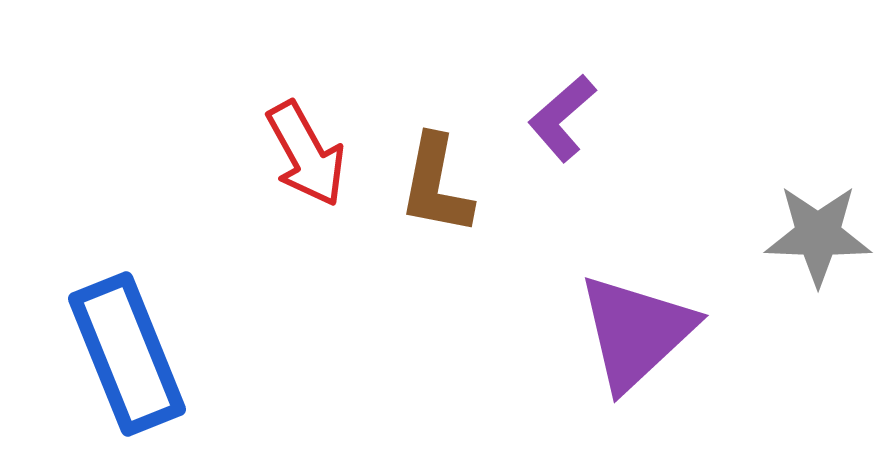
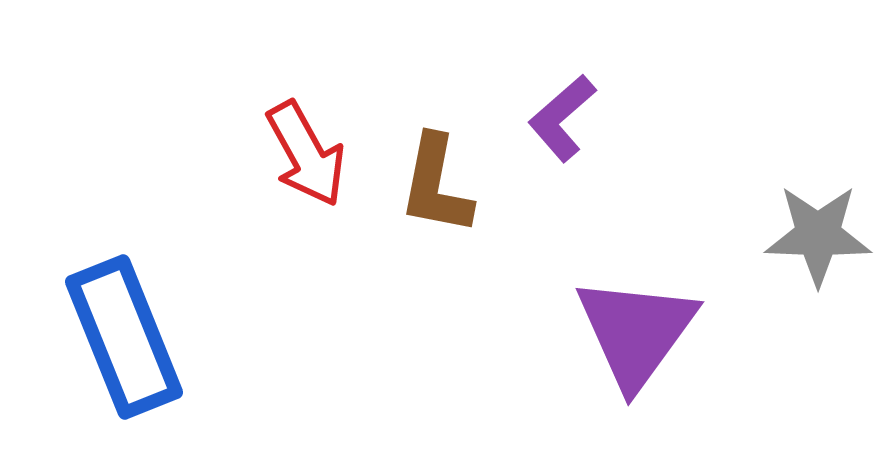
purple triangle: rotated 11 degrees counterclockwise
blue rectangle: moved 3 px left, 17 px up
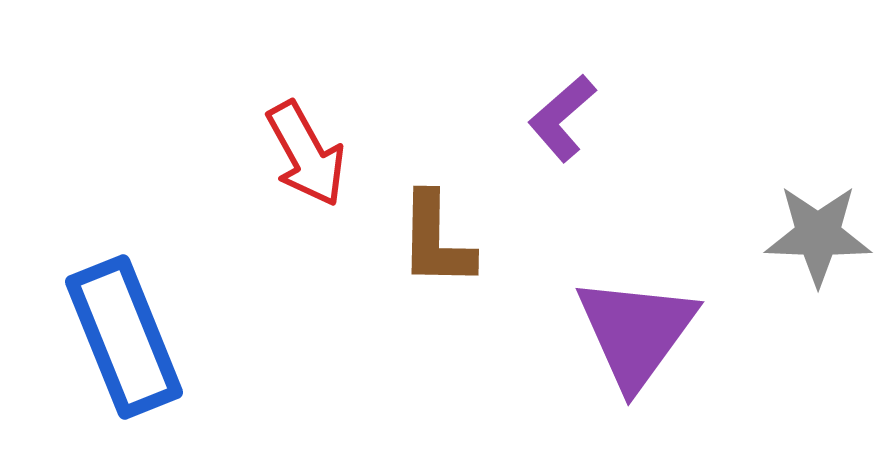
brown L-shape: moved 55 px down; rotated 10 degrees counterclockwise
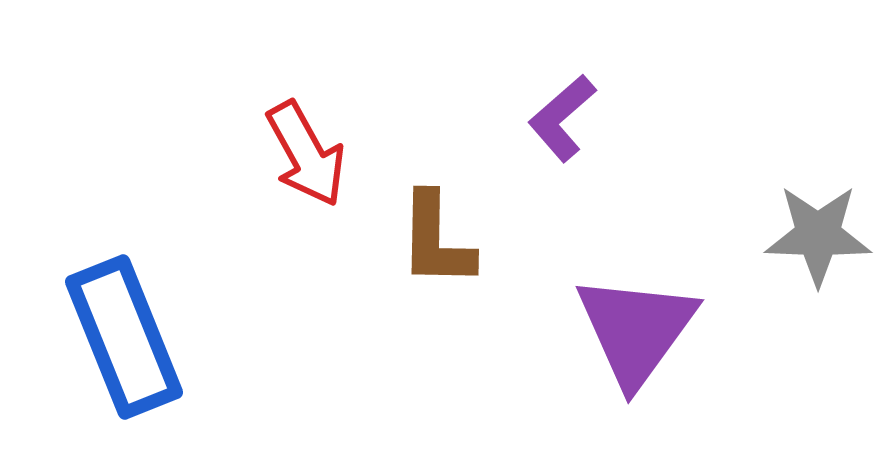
purple triangle: moved 2 px up
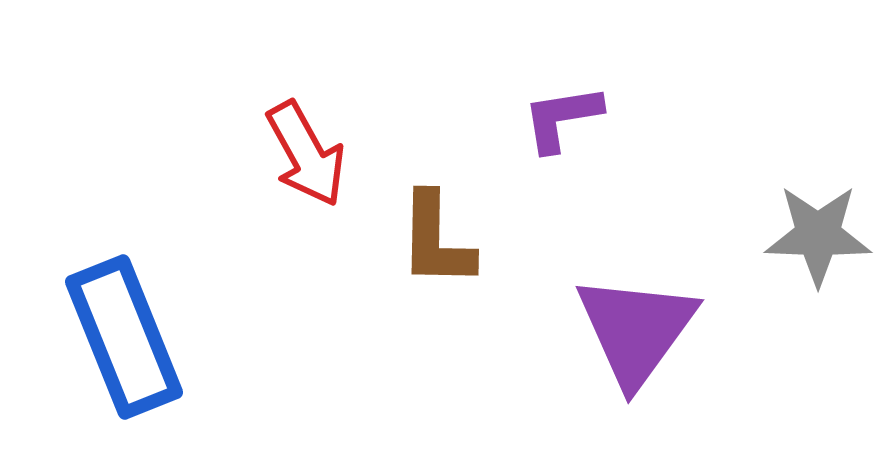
purple L-shape: rotated 32 degrees clockwise
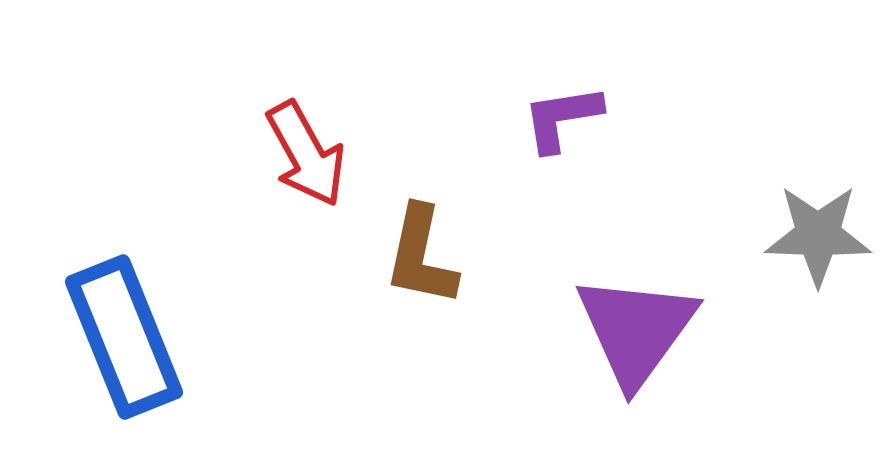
brown L-shape: moved 15 px left, 16 px down; rotated 11 degrees clockwise
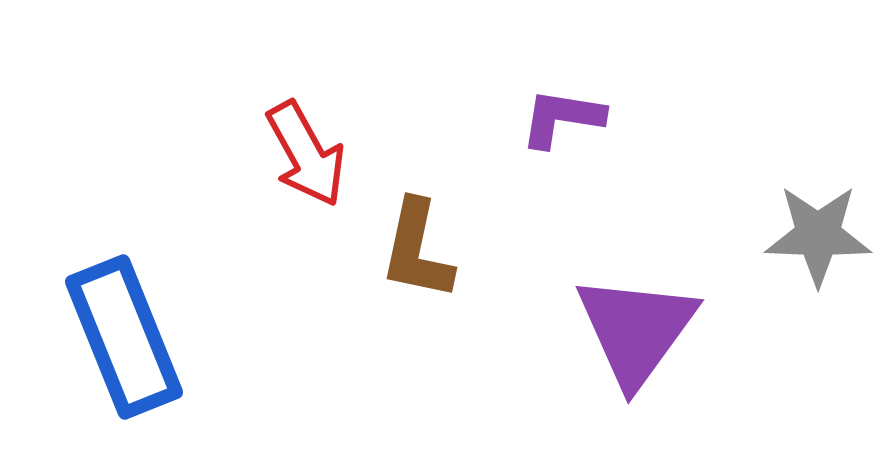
purple L-shape: rotated 18 degrees clockwise
brown L-shape: moved 4 px left, 6 px up
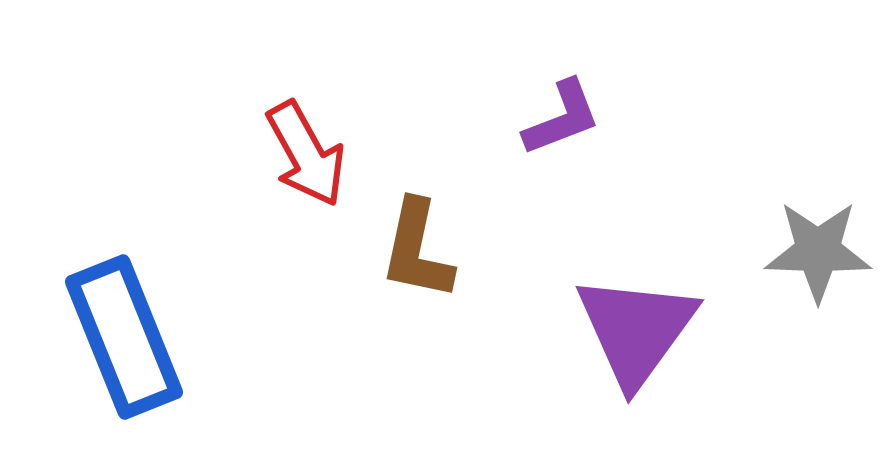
purple L-shape: rotated 150 degrees clockwise
gray star: moved 16 px down
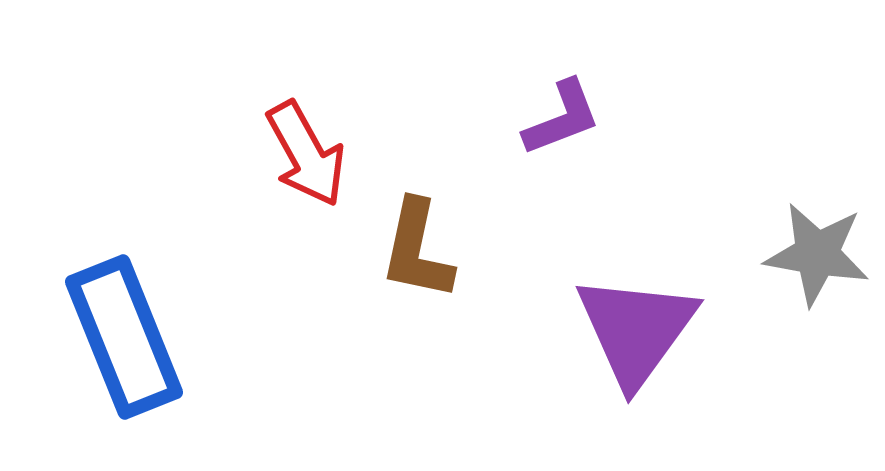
gray star: moved 1 px left, 3 px down; rotated 8 degrees clockwise
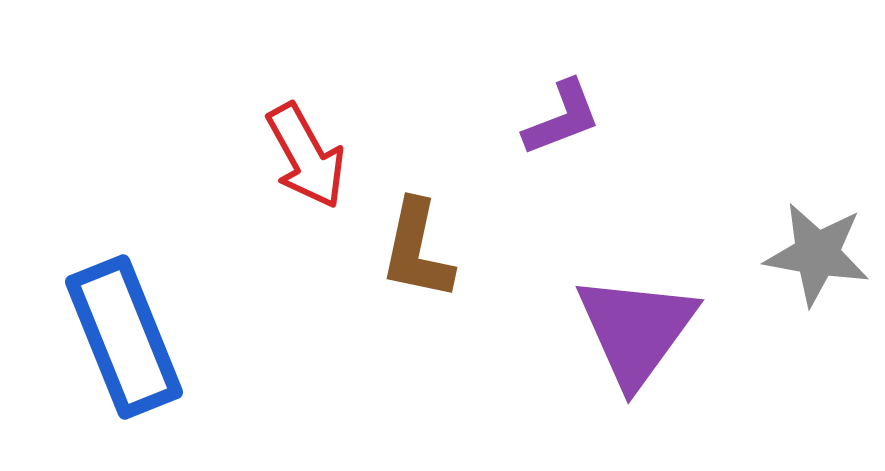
red arrow: moved 2 px down
